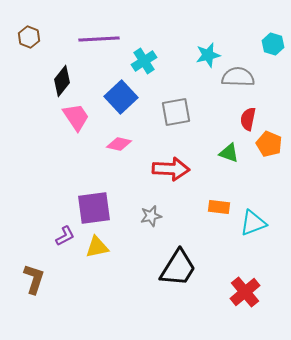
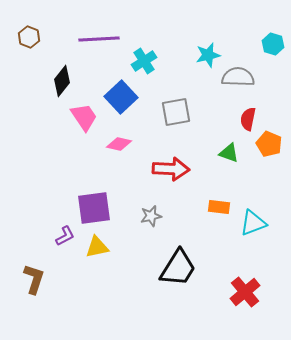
pink trapezoid: moved 8 px right
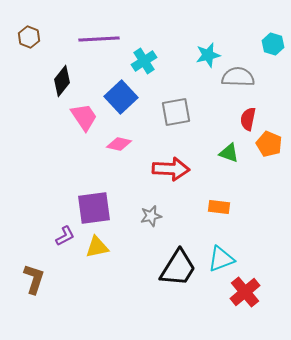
cyan triangle: moved 32 px left, 36 px down
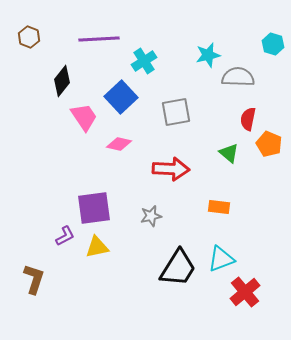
green triangle: rotated 20 degrees clockwise
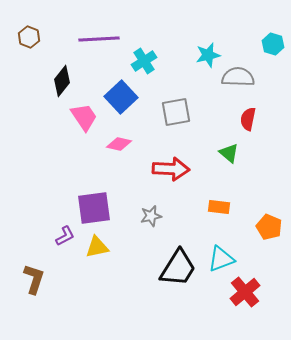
orange pentagon: moved 83 px down
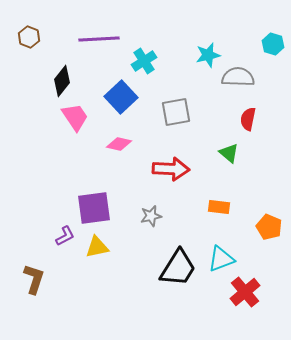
pink trapezoid: moved 9 px left
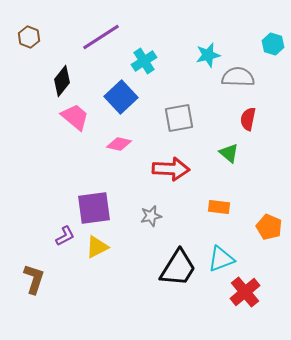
purple line: moved 2 px right, 2 px up; rotated 30 degrees counterclockwise
gray square: moved 3 px right, 6 px down
pink trapezoid: rotated 16 degrees counterclockwise
yellow triangle: rotated 15 degrees counterclockwise
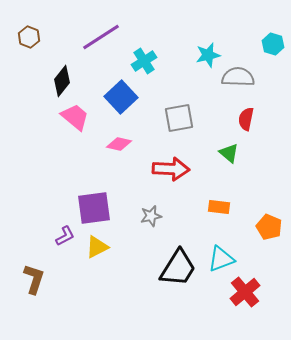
red semicircle: moved 2 px left
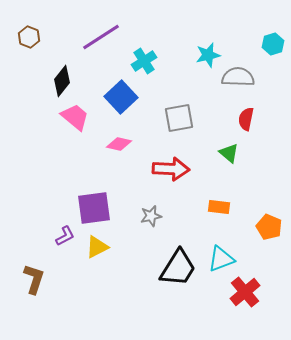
cyan hexagon: rotated 25 degrees clockwise
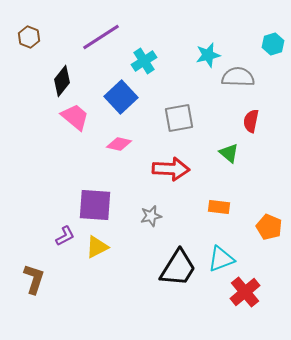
red semicircle: moved 5 px right, 2 px down
purple square: moved 1 px right, 3 px up; rotated 12 degrees clockwise
